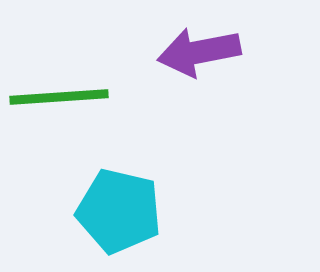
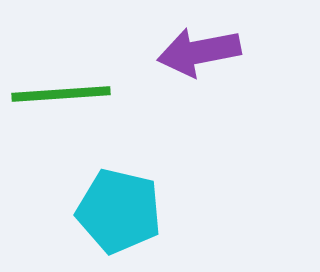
green line: moved 2 px right, 3 px up
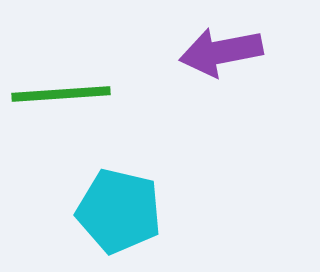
purple arrow: moved 22 px right
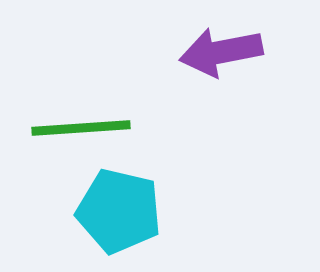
green line: moved 20 px right, 34 px down
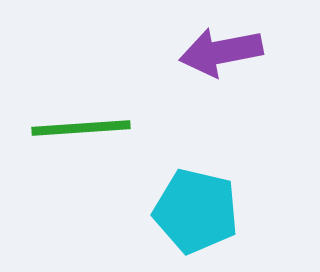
cyan pentagon: moved 77 px right
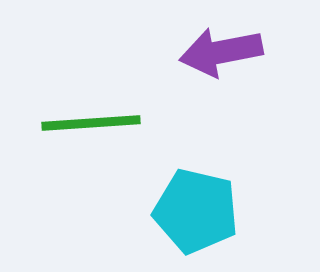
green line: moved 10 px right, 5 px up
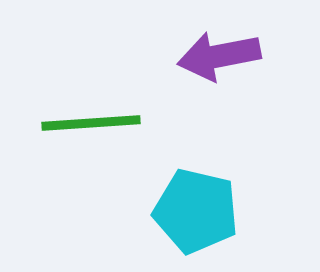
purple arrow: moved 2 px left, 4 px down
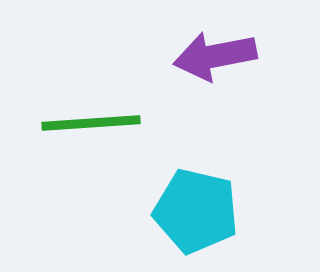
purple arrow: moved 4 px left
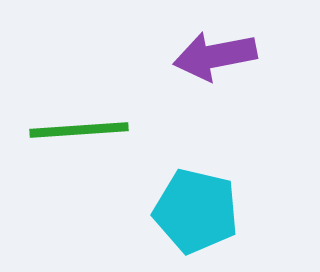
green line: moved 12 px left, 7 px down
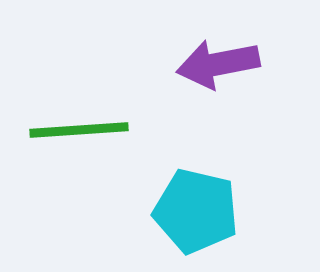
purple arrow: moved 3 px right, 8 px down
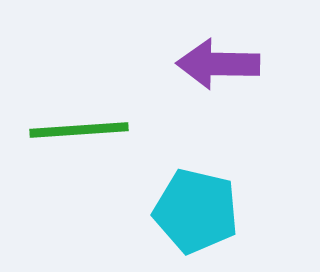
purple arrow: rotated 12 degrees clockwise
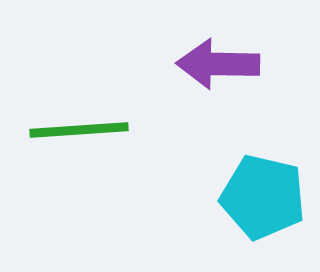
cyan pentagon: moved 67 px right, 14 px up
